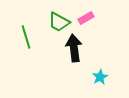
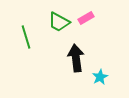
black arrow: moved 2 px right, 10 px down
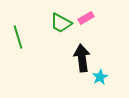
green trapezoid: moved 2 px right, 1 px down
green line: moved 8 px left
black arrow: moved 6 px right
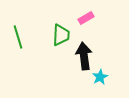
green trapezoid: moved 12 px down; rotated 115 degrees counterclockwise
black arrow: moved 2 px right, 2 px up
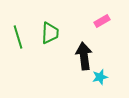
pink rectangle: moved 16 px right, 3 px down
green trapezoid: moved 11 px left, 2 px up
cyan star: rotated 14 degrees clockwise
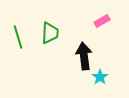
cyan star: rotated 21 degrees counterclockwise
